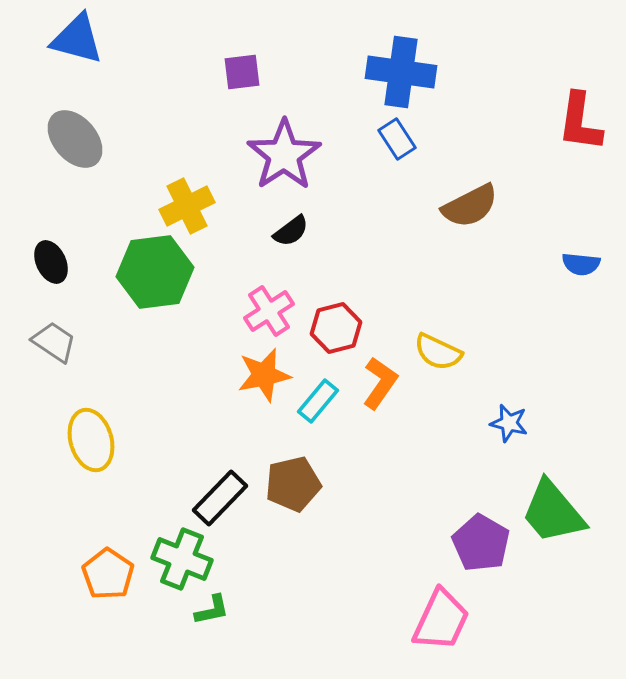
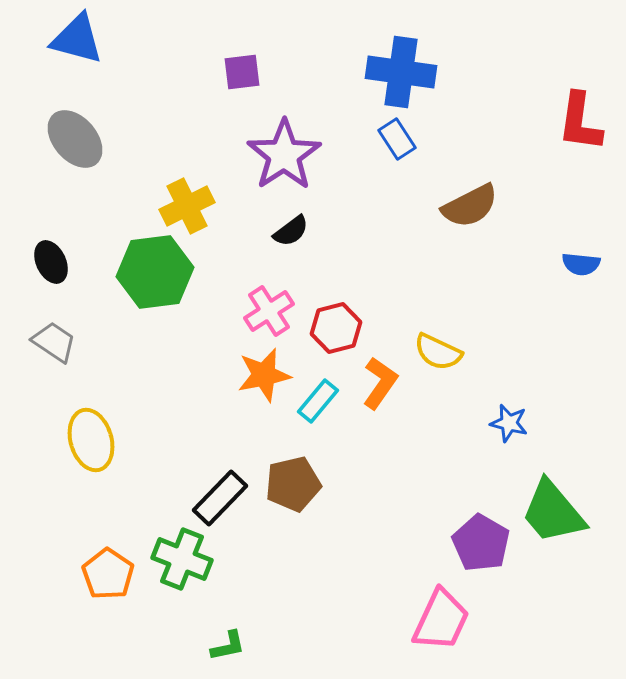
green L-shape: moved 16 px right, 36 px down
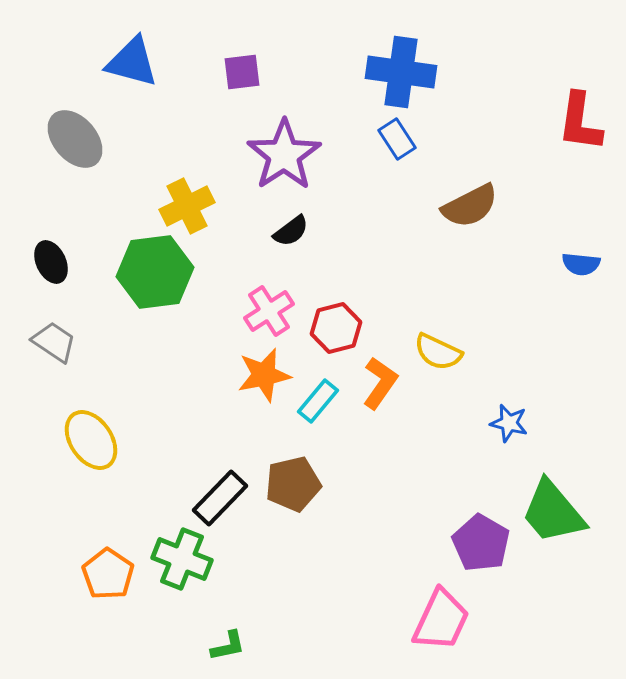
blue triangle: moved 55 px right, 23 px down
yellow ellipse: rotated 18 degrees counterclockwise
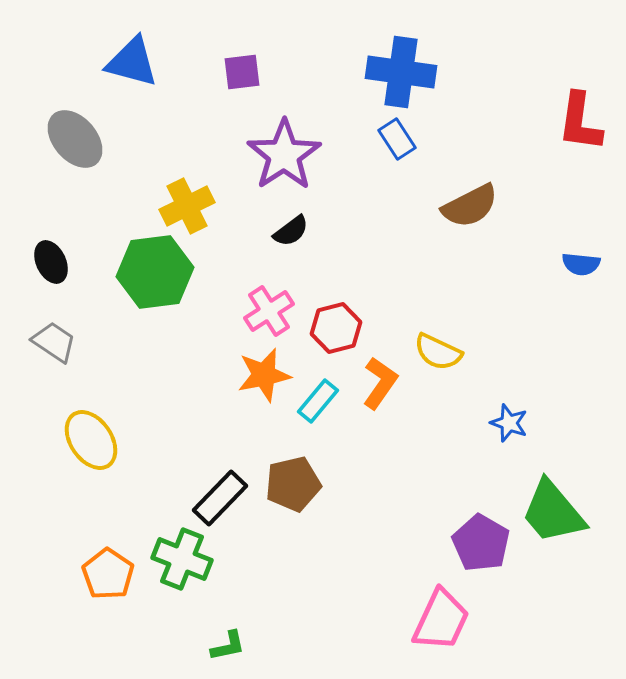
blue star: rotated 6 degrees clockwise
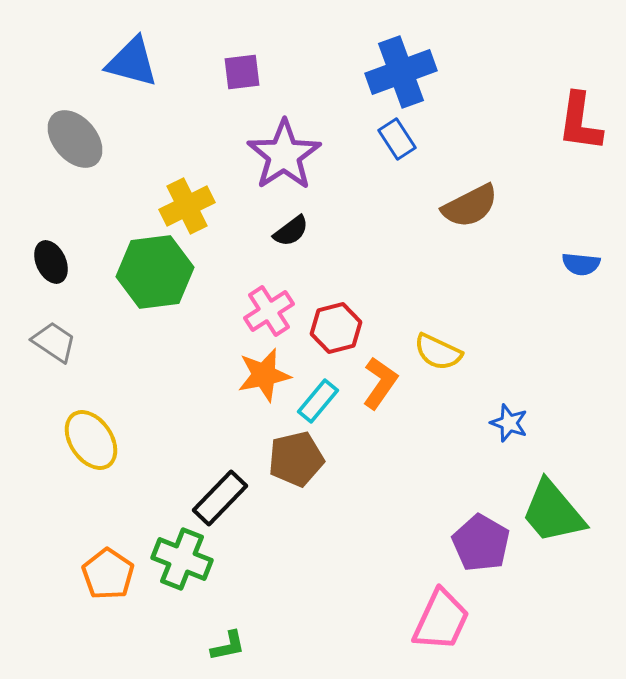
blue cross: rotated 28 degrees counterclockwise
brown pentagon: moved 3 px right, 25 px up
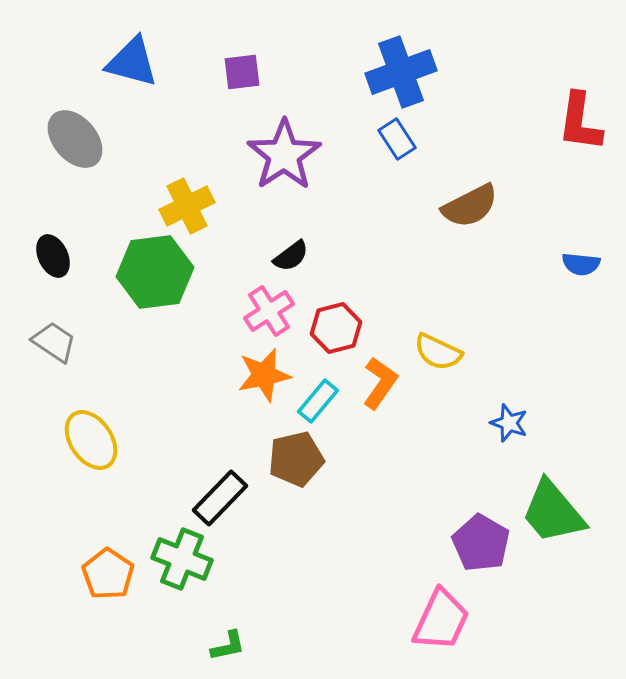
black semicircle: moved 25 px down
black ellipse: moved 2 px right, 6 px up
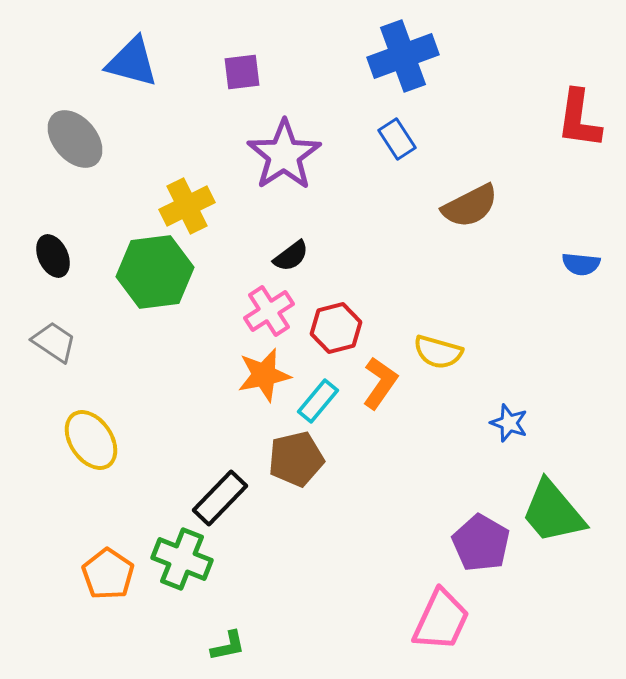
blue cross: moved 2 px right, 16 px up
red L-shape: moved 1 px left, 3 px up
yellow semicircle: rotated 9 degrees counterclockwise
